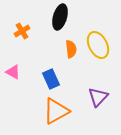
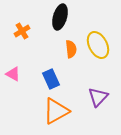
pink triangle: moved 2 px down
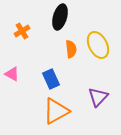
pink triangle: moved 1 px left
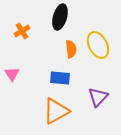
pink triangle: rotated 28 degrees clockwise
blue rectangle: moved 9 px right, 1 px up; rotated 60 degrees counterclockwise
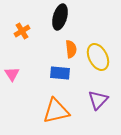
yellow ellipse: moved 12 px down
blue rectangle: moved 5 px up
purple triangle: moved 3 px down
orange triangle: rotated 16 degrees clockwise
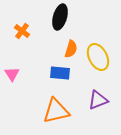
orange cross: rotated 21 degrees counterclockwise
orange semicircle: rotated 24 degrees clockwise
purple triangle: rotated 25 degrees clockwise
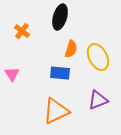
orange triangle: rotated 12 degrees counterclockwise
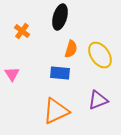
yellow ellipse: moved 2 px right, 2 px up; rotated 8 degrees counterclockwise
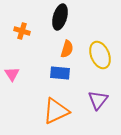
orange cross: rotated 21 degrees counterclockwise
orange semicircle: moved 4 px left
yellow ellipse: rotated 12 degrees clockwise
purple triangle: rotated 30 degrees counterclockwise
